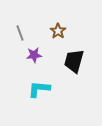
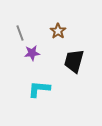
purple star: moved 2 px left, 2 px up
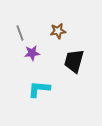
brown star: rotated 28 degrees clockwise
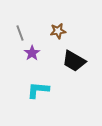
purple star: rotated 28 degrees counterclockwise
black trapezoid: rotated 75 degrees counterclockwise
cyan L-shape: moved 1 px left, 1 px down
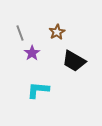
brown star: moved 1 px left, 1 px down; rotated 21 degrees counterclockwise
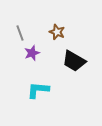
brown star: rotated 21 degrees counterclockwise
purple star: rotated 14 degrees clockwise
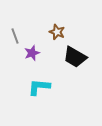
gray line: moved 5 px left, 3 px down
black trapezoid: moved 1 px right, 4 px up
cyan L-shape: moved 1 px right, 3 px up
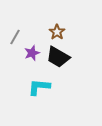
brown star: rotated 14 degrees clockwise
gray line: moved 1 px down; rotated 49 degrees clockwise
black trapezoid: moved 17 px left
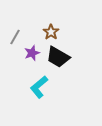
brown star: moved 6 px left
cyan L-shape: rotated 45 degrees counterclockwise
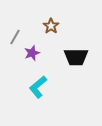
brown star: moved 6 px up
black trapezoid: moved 18 px right; rotated 30 degrees counterclockwise
cyan L-shape: moved 1 px left
